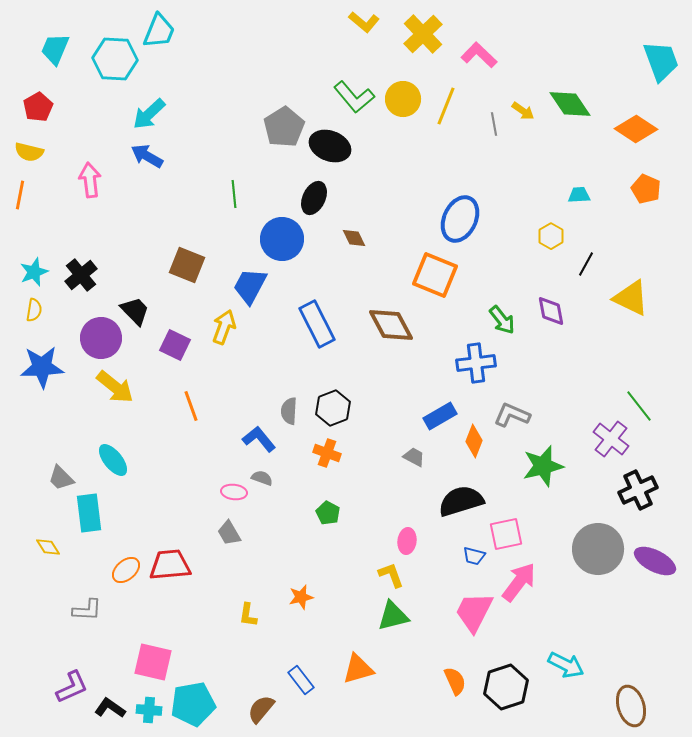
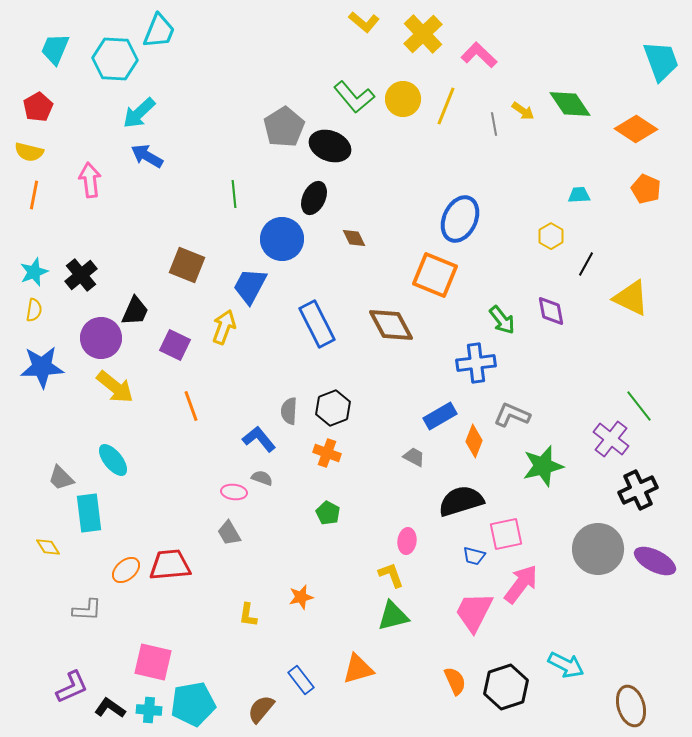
cyan arrow at (149, 114): moved 10 px left, 1 px up
orange line at (20, 195): moved 14 px right
black trapezoid at (135, 311): rotated 68 degrees clockwise
pink arrow at (519, 582): moved 2 px right, 2 px down
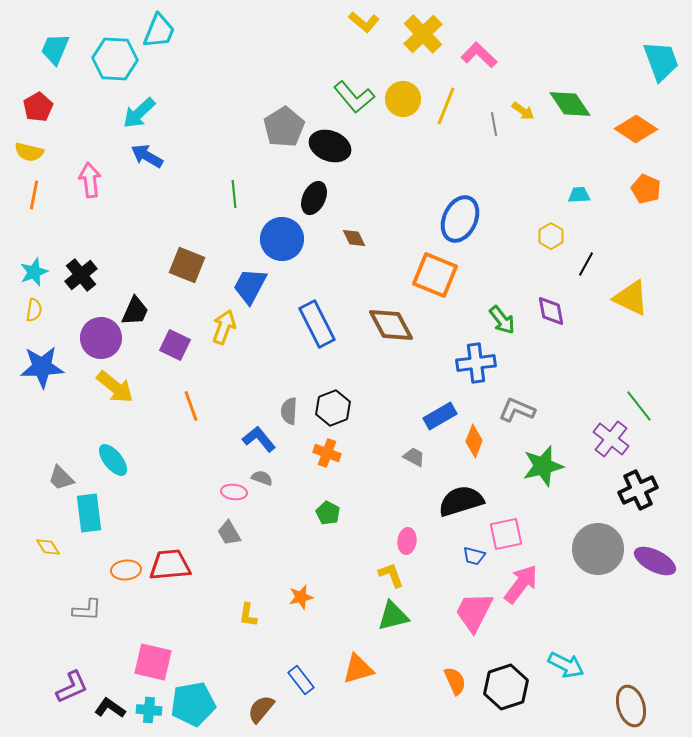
gray L-shape at (512, 415): moved 5 px right, 5 px up
orange ellipse at (126, 570): rotated 36 degrees clockwise
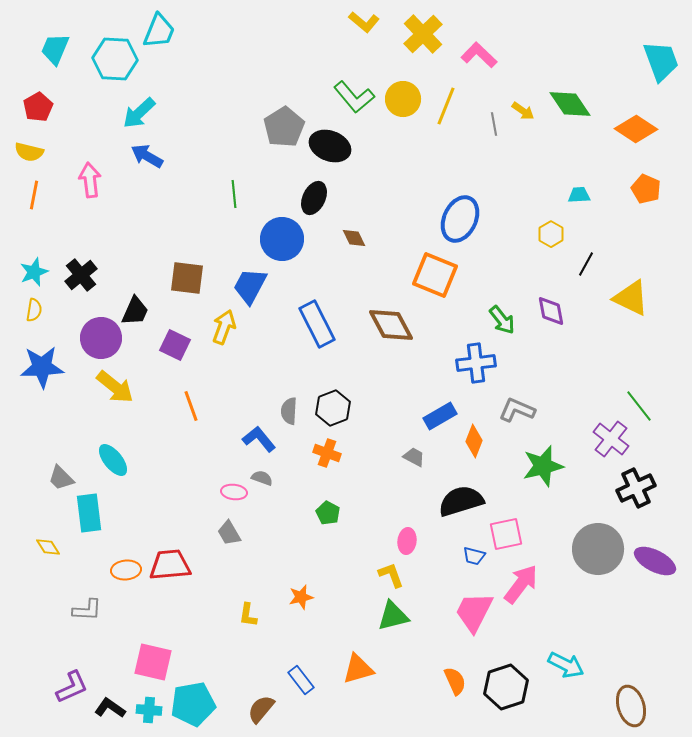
yellow hexagon at (551, 236): moved 2 px up
brown square at (187, 265): moved 13 px down; rotated 15 degrees counterclockwise
black cross at (638, 490): moved 2 px left, 2 px up
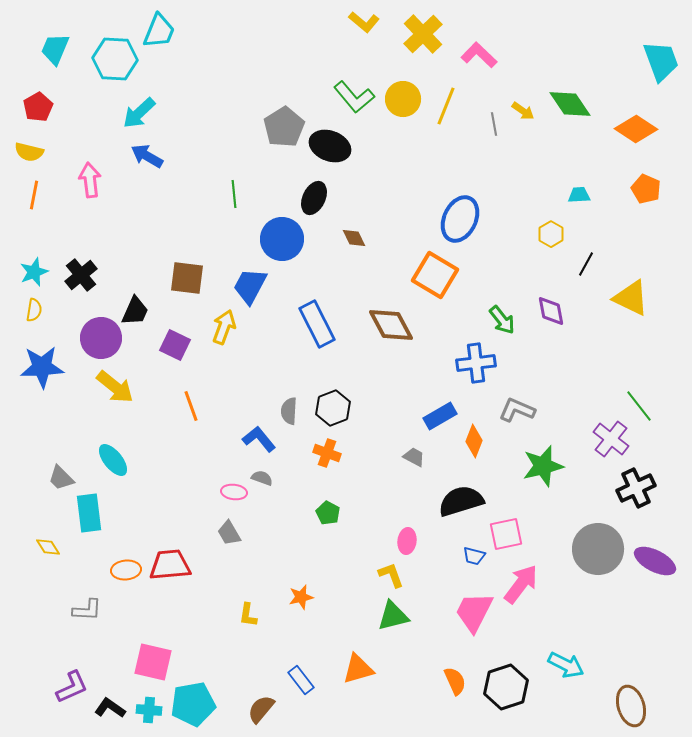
orange square at (435, 275): rotated 9 degrees clockwise
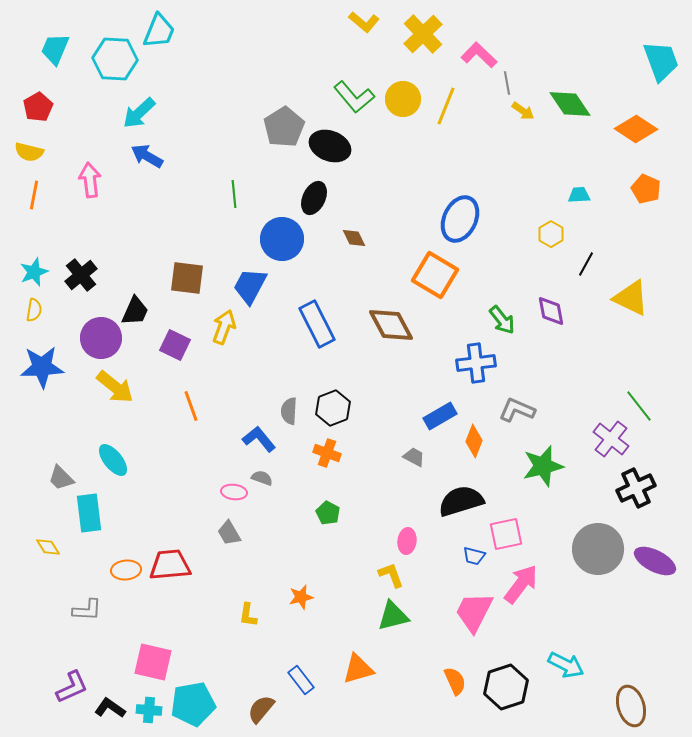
gray line at (494, 124): moved 13 px right, 41 px up
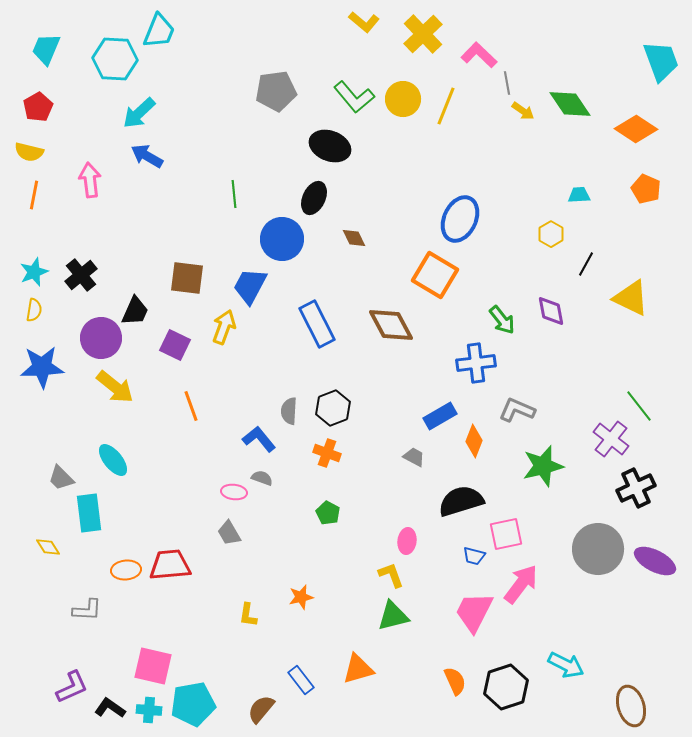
cyan trapezoid at (55, 49): moved 9 px left
gray pentagon at (284, 127): moved 8 px left, 36 px up; rotated 24 degrees clockwise
pink square at (153, 662): moved 4 px down
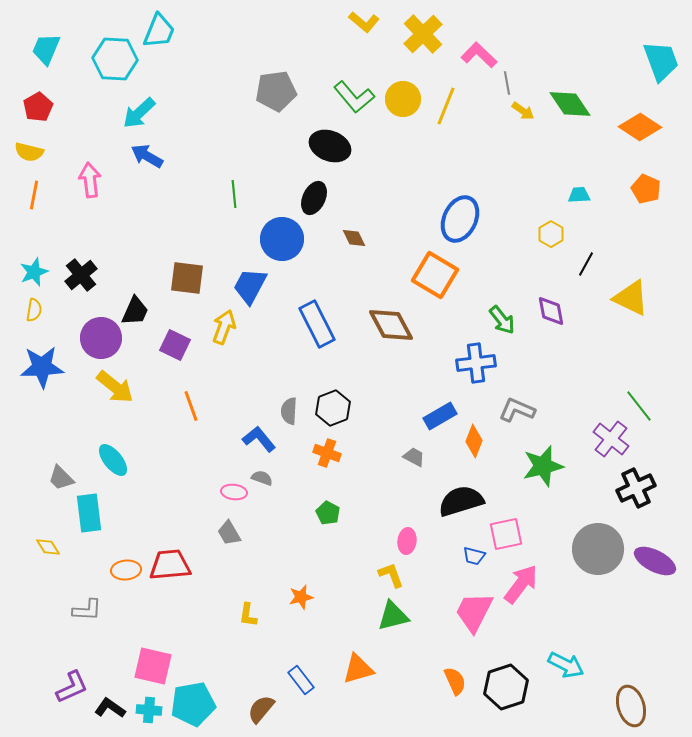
orange diamond at (636, 129): moved 4 px right, 2 px up
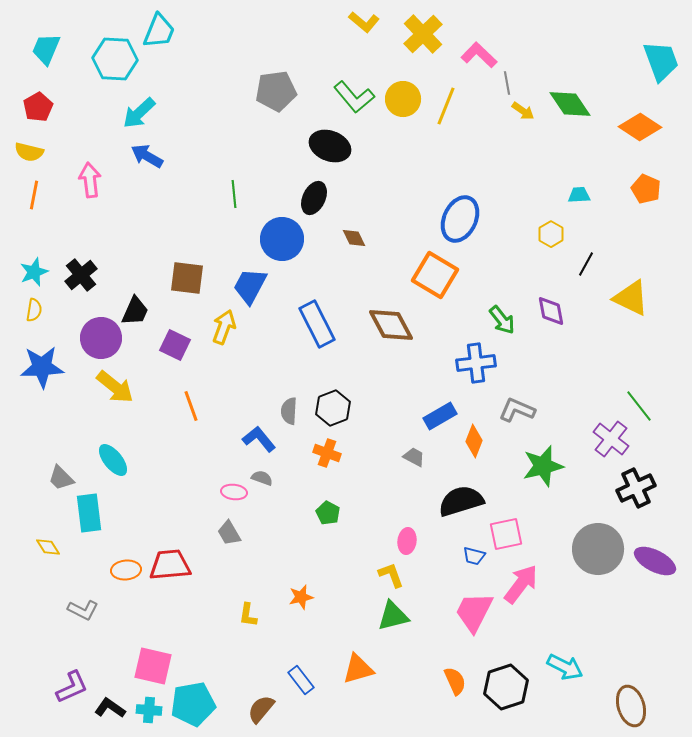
gray L-shape at (87, 610): moved 4 px left; rotated 24 degrees clockwise
cyan arrow at (566, 665): moved 1 px left, 2 px down
